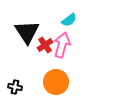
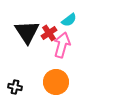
red cross: moved 4 px right, 12 px up
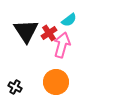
black triangle: moved 1 px left, 1 px up
black cross: rotated 16 degrees clockwise
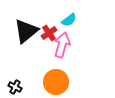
black triangle: rotated 24 degrees clockwise
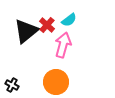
red cross: moved 2 px left, 8 px up; rotated 14 degrees counterclockwise
pink arrow: moved 1 px right
black cross: moved 3 px left, 2 px up
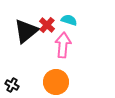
cyan semicircle: rotated 126 degrees counterclockwise
pink arrow: rotated 10 degrees counterclockwise
